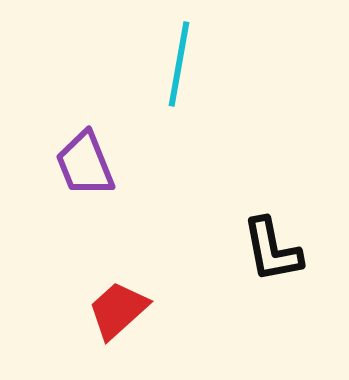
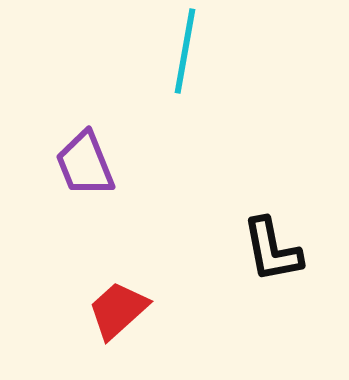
cyan line: moved 6 px right, 13 px up
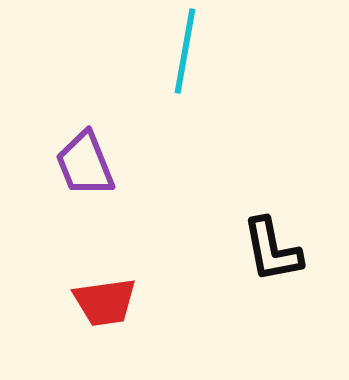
red trapezoid: moved 13 px left, 8 px up; rotated 146 degrees counterclockwise
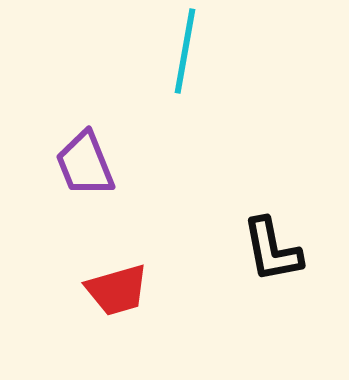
red trapezoid: moved 12 px right, 12 px up; rotated 8 degrees counterclockwise
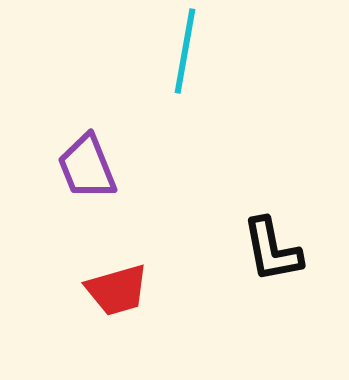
purple trapezoid: moved 2 px right, 3 px down
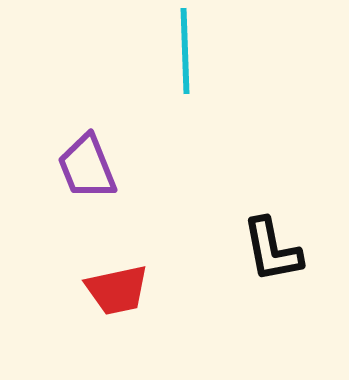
cyan line: rotated 12 degrees counterclockwise
red trapezoid: rotated 4 degrees clockwise
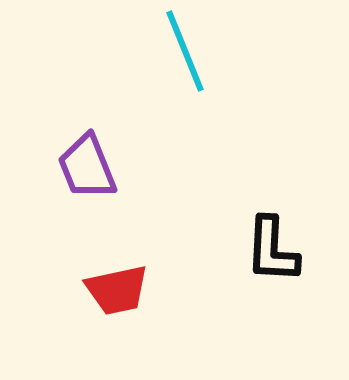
cyan line: rotated 20 degrees counterclockwise
black L-shape: rotated 14 degrees clockwise
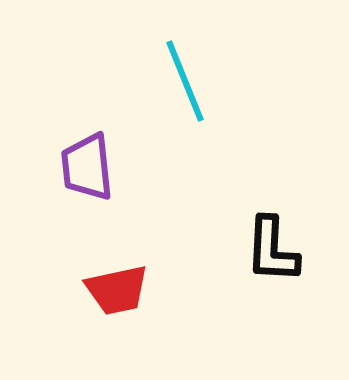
cyan line: moved 30 px down
purple trapezoid: rotated 16 degrees clockwise
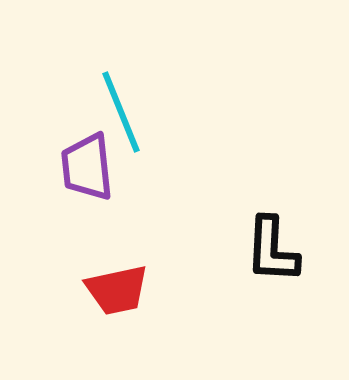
cyan line: moved 64 px left, 31 px down
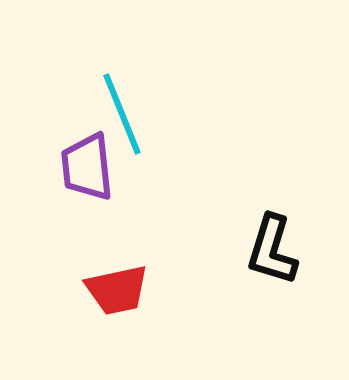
cyan line: moved 1 px right, 2 px down
black L-shape: rotated 14 degrees clockwise
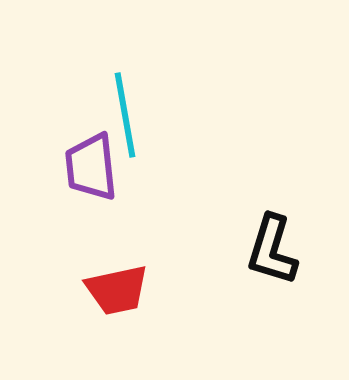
cyan line: moved 3 px right, 1 px down; rotated 12 degrees clockwise
purple trapezoid: moved 4 px right
